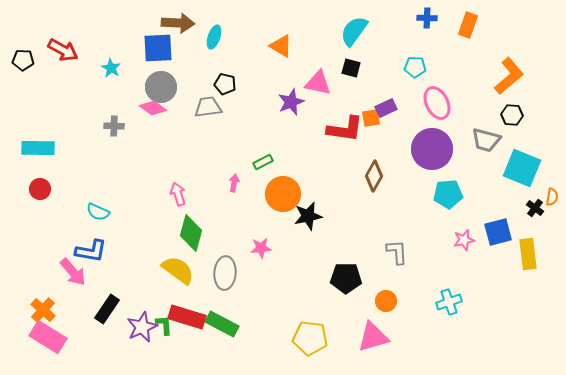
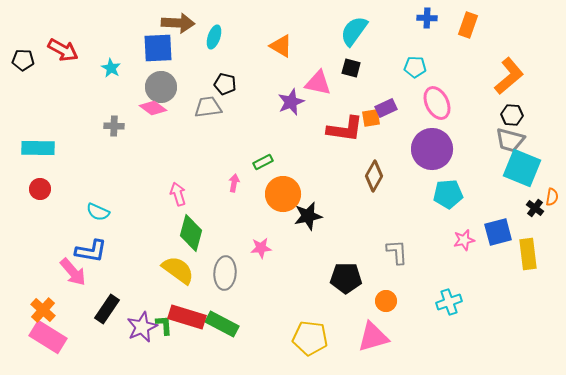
gray trapezoid at (486, 140): moved 24 px right
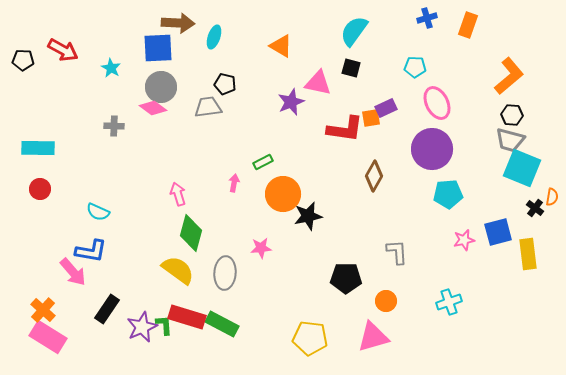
blue cross at (427, 18): rotated 18 degrees counterclockwise
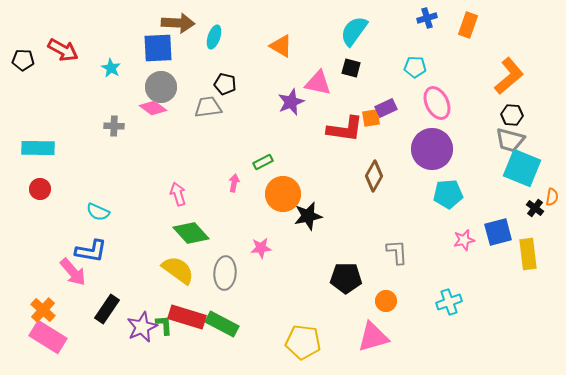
green diamond at (191, 233): rotated 57 degrees counterclockwise
yellow pentagon at (310, 338): moved 7 px left, 4 px down
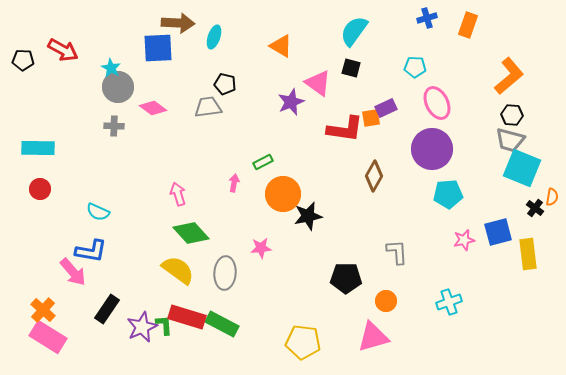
pink triangle at (318, 83): rotated 24 degrees clockwise
gray circle at (161, 87): moved 43 px left
